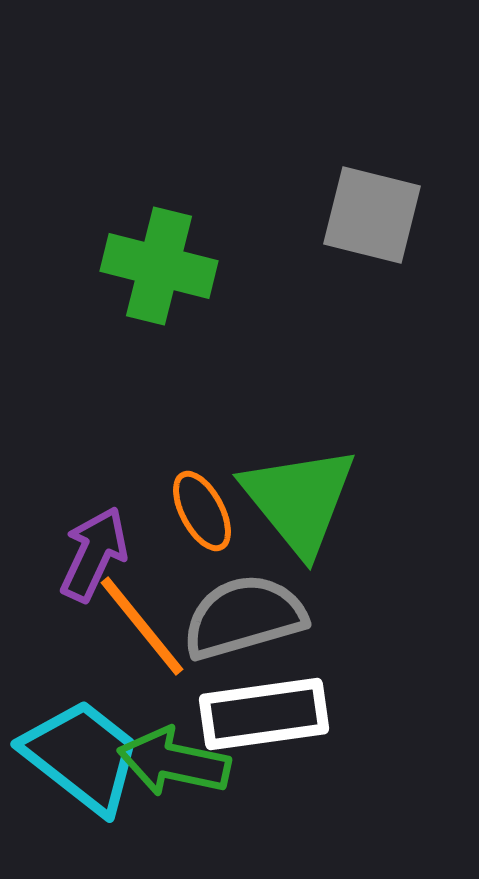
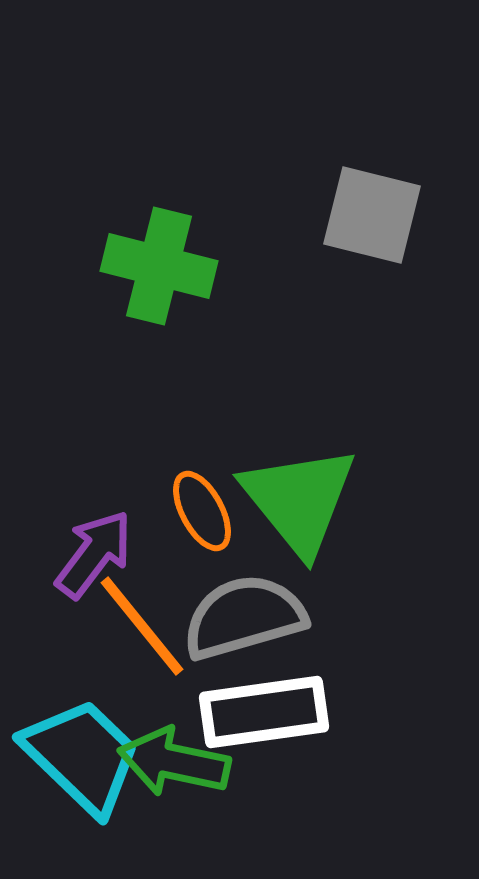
purple arrow: rotated 12 degrees clockwise
white rectangle: moved 2 px up
cyan trapezoid: rotated 6 degrees clockwise
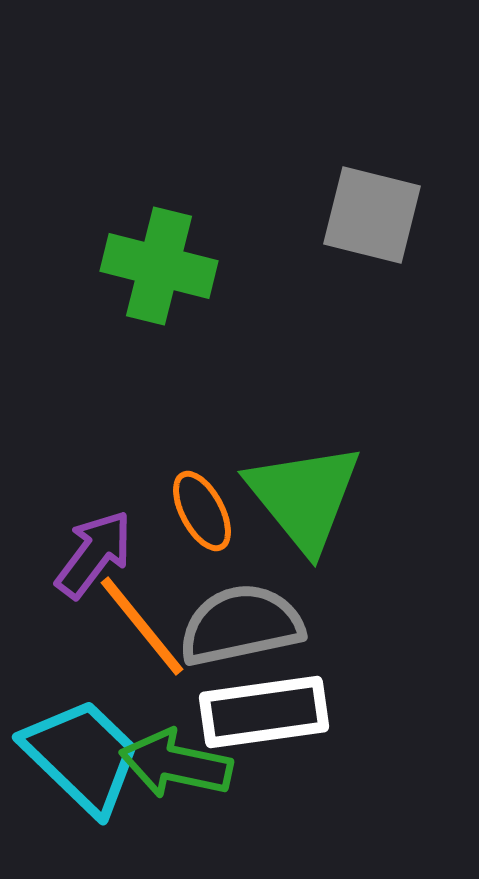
green triangle: moved 5 px right, 3 px up
gray semicircle: moved 3 px left, 8 px down; rotated 4 degrees clockwise
green arrow: moved 2 px right, 2 px down
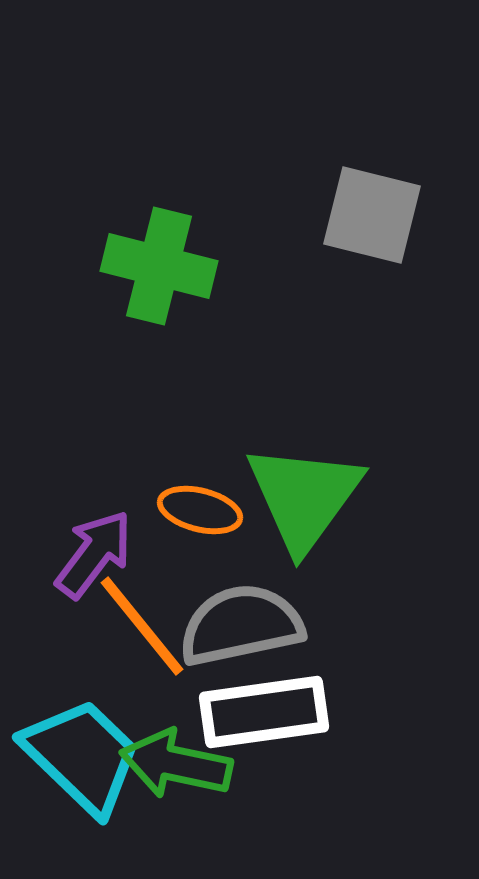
green triangle: rotated 15 degrees clockwise
orange ellipse: moved 2 px left, 1 px up; rotated 48 degrees counterclockwise
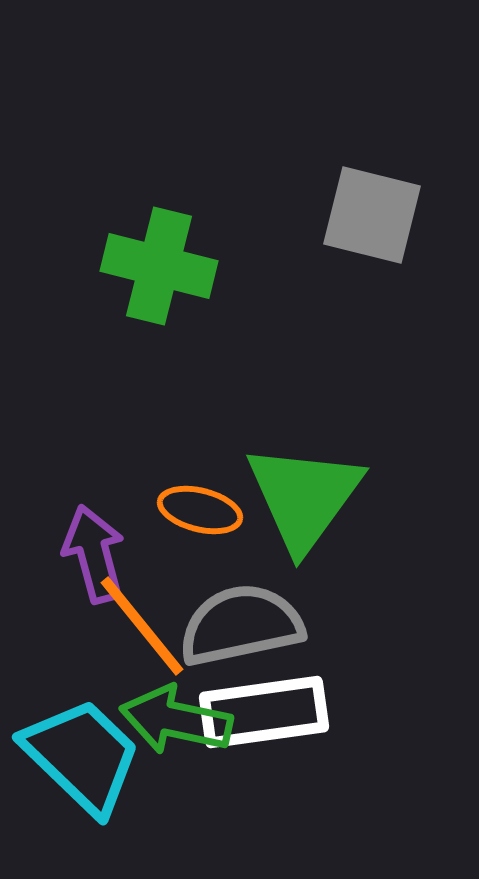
purple arrow: rotated 52 degrees counterclockwise
green arrow: moved 44 px up
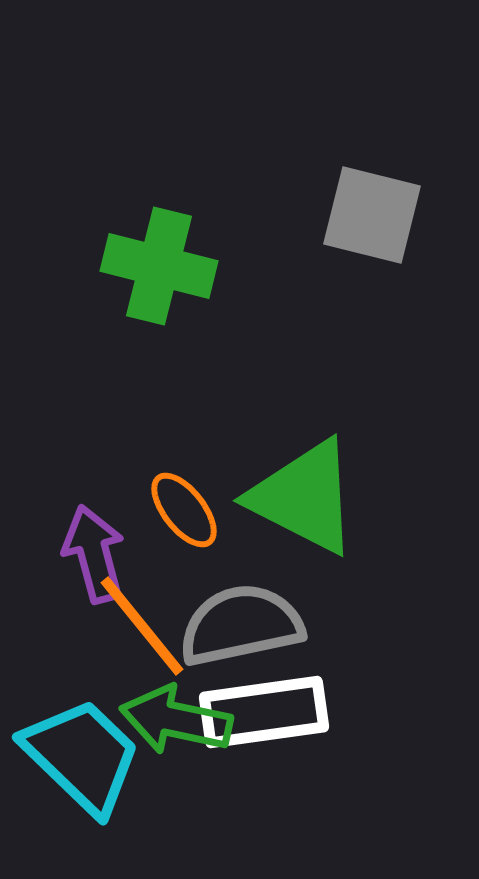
green triangle: rotated 39 degrees counterclockwise
orange ellipse: moved 16 px left; rotated 38 degrees clockwise
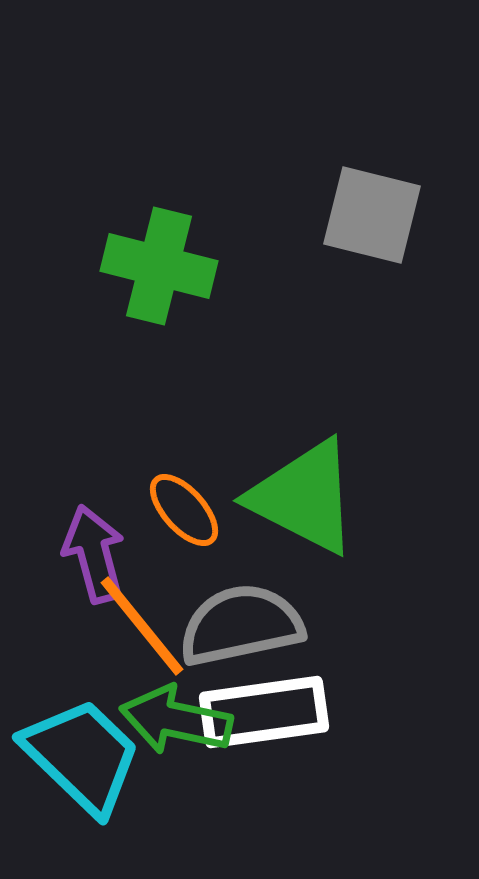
orange ellipse: rotated 4 degrees counterclockwise
